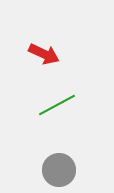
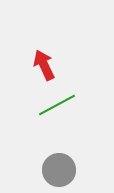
red arrow: moved 11 px down; rotated 140 degrees counterclockwise
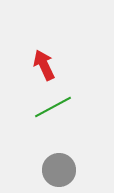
green line: moved 4 px left, 2 px down
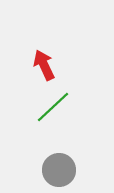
green line: rotated 15 degrees counterclockwise
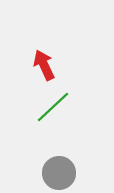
gray circle: moved 3 px down
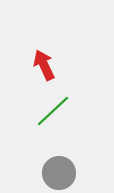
green line: moved 4 px down
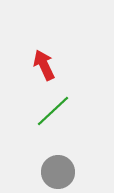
gray circle: moved 1 px left, 1 px up
